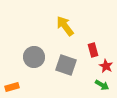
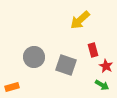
yellow arrow: moved 15 px right, 6 px up; rotated 95 degrees counterclockwise
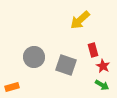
red star: moved 3 px left
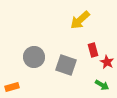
red star: moved 4 px right, 4 px up
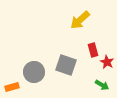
gray circle: moved 15 px down
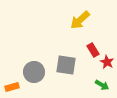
red rectangle: rotated 16 degrees counterclockwise
gray square: rotated 10 degrees counterclockwise
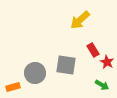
gray circle: moved 1 px right, 1 px down
orange rectangle: moved 1 px right
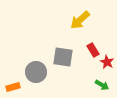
gray square: moved 3 px left, 8 px up
gray circle: moved 1 px right, 1 px up
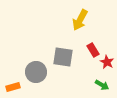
yellow arrow: rotated 20 degrees counterclockwise
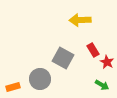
yellow arrow: rotated 60 degrees clockwise
gray square: moved 1 px down; rotated 20 degrees clockwise
gray circle: moved 4 px right, 7 px down
